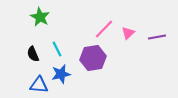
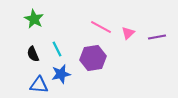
green star: moved 6 px left, 2 px down
pink line: moved 3 px left, 2 px up; rotated 75 degrees clockwise
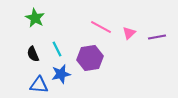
green star: moved 1 px right, 1 px up
pink triangle: moved 1 px right
purple hexagon: moved 3 px left
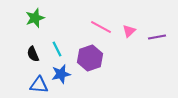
green star: rotated 24 degrees clockwise
pink triangle: moved 2 px up
purple hexagon: rotated 10 degrees counterclockwise
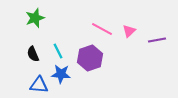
pink line: moved 1 px right, 2 px down
purple line: moved 3 px down
cyan line: moved 1 px right, 2 px down
blue star: rotated 18 degrees clockwise
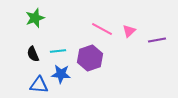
cyan line: rotated 70 degrees counterclockwise
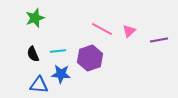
purple line: moved 2 px right
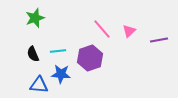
pink line: rotated 20 degrees clockwise
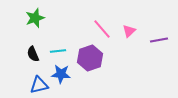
blue triangle: rotated 18 degrees counterclockwise
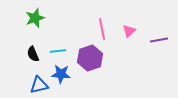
pink line: rotated 30 degrees clockwise
